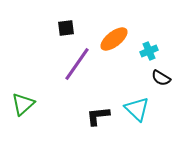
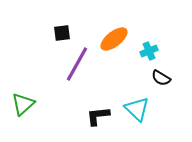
black square: moved 4 px left, 5 px down
purple line: rotated 6 degrees counterclockwise
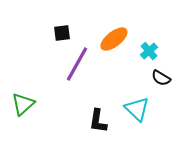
cyan cross: rotated 18 degrees counterclockwise
black L-shape: moved 5 px down; rotated 75 degrees counterclockwise
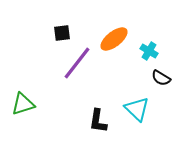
cyan cross: rotated 18 degrees counterclockwise
purple line: moved 1 px up; rotated 9 degrees clockwise
green triangle: rotated 25 degrees clockwise
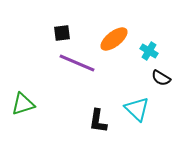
purple line: rotated 75 degrees clockwise
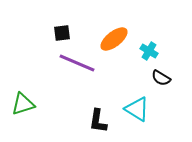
cyan triangle: rotated 12 degrees counterclockwise
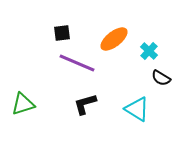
cyan cross: rotated 12 degrees clockwise
black L-shape: moved 13 px left, 17 px up; rotated 65 degrees clockwise
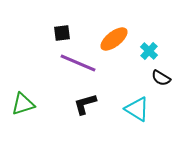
purple line: moved 1 px right
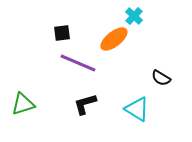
cyan cross: moved 15 px left, 35 px up
